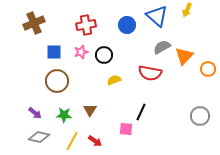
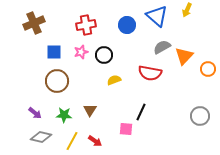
gray diamond: moved 2 px right
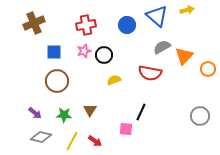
yellow arrow: rotated 128 degrees counterclockwise
pink star: moved 3 px right, 1 px up
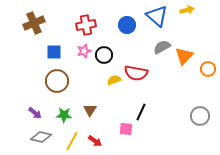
red semicircle: moved 14 px left
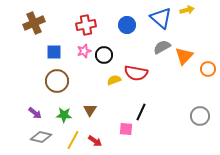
blue triangle: moved 4 px right, 2 px down
yellow line: moved 1 px right, 1 px up
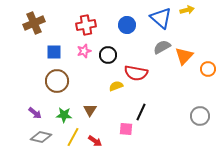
black circle: moved 4 px right
yellow semicircle: moved 2 px right, 6 px down
yellow line: moved 3 px up
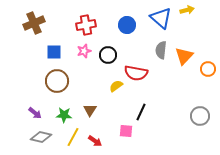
gray semicircle: moved 1 px left, 3 px down; rotated 54 degrees counterclockwise
yellow semicircle: rotated 16 degrees counterclockwise
pink square: moved 2 px down
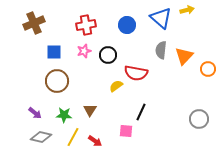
gray circle: moved 1 px left, 3 px down
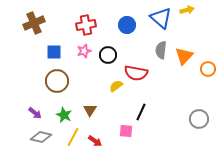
green star: rotated 21 degrees clockwise
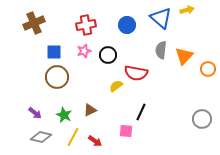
brown circle: moved 4 px up
brown triangle: rotated 32 degrees clockwise
gray circle: moved 3 px right
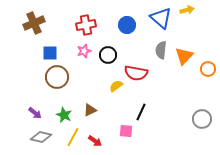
blue square: moved 4 px left, 1 px down
